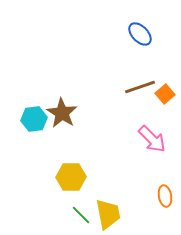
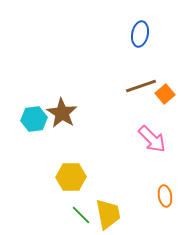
blue ellipse: rotated 55 degrees clockwise
brown line: moved 1 px right, 1 px up
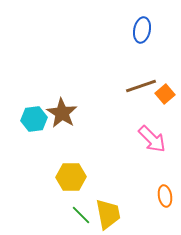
blue ellipse: moved 2 px right, 4 px up
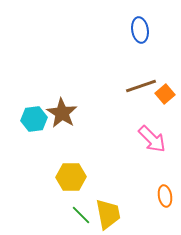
blue ellipse: moved 2 px left; rotated 20 degrees counterclockwise
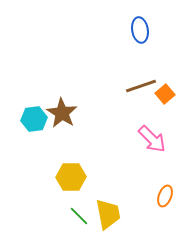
orange ellipse: rotated 30 degrees clockwise
green line: moved 2 px left, 1 px down
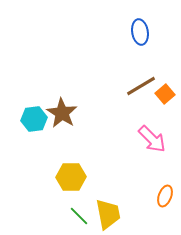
blue ellipse: moved 2 px down
brown line: rotated 12 degrees counterclockwise
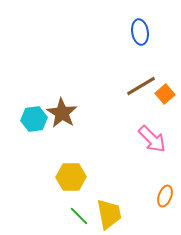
yellow trapezoid: moved 1 px right
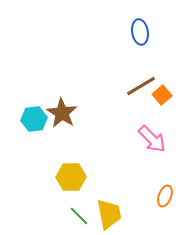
orange square: moved 3 px left, 1 px down
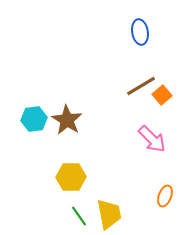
brown star: moved 5 px right, 7 px down
green line: rotated 10 degrees clockwise
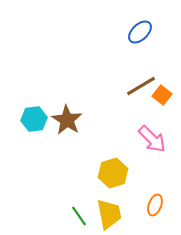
blue ellipse: rotated 55 degrees clockwise
orange square: rotated 12 degrees counterclockwise
yellow hexagon: moved 42 px right, 4 px up; rotated 16 degrees counterclockwise
orange ellipse: moved 10 px left, 9 px down
